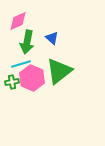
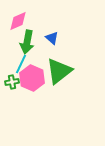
cyan line: rotated 48 degrees counterclockwise
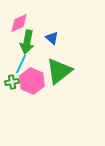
pink diamond: moved 1 px right, 2 px down
pink hexagon: moved 3 px down
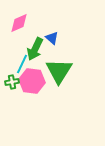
green arrow: moved 8 px right, 7 px down; rotated 15 degrees clockwise
cyan line: moved 1 px right
green triangle: rotated 20 degrees counterclockwise
pink hexagon: rotated 15 degrees counterclockwise
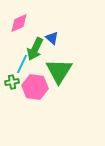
pink hexagon: moved 3 px right, 6 px down
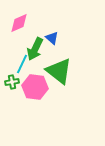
green triangle: rotated 24 degrees counterclockwise
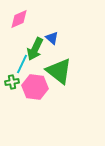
pink diamond: moved 4 px up
